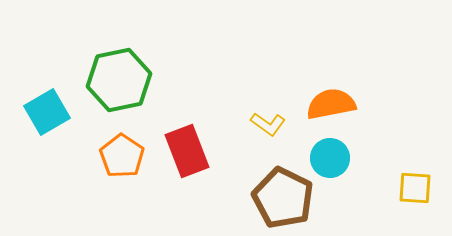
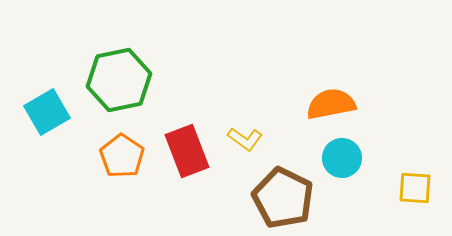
yellow L-shape: moved 23 px left, 15 px down
cyan circle: moved 12 px right
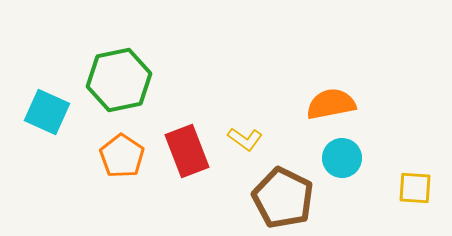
cyan square: rotated 36 degrees counterclockwise
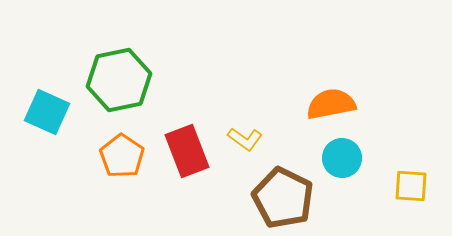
yellow square: moved 4 px left, 2 px up
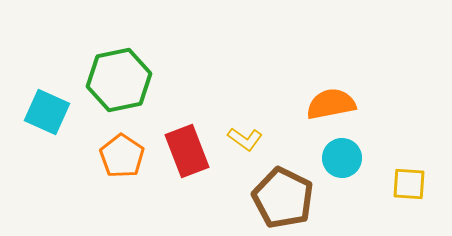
yellow square: moved 2 px left, 2 px up
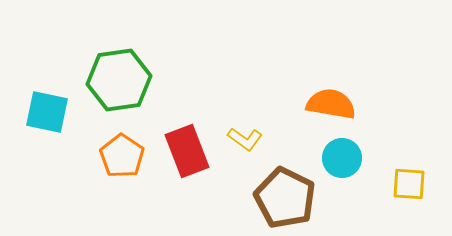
green hexagon: rotated 4 degrees clockwise
orange semicircle: rotated 21 degrees clockwise
cyan square: rotated 12 degrees counterclockwise
brown pentagon: moved 2 px right
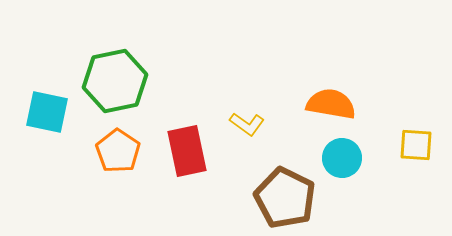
green hexagon: moved 4 px left, 1 px down; rotated 4 degrees counterclockwise
yellow L-shape: moved 2 px right, 15 px up
red rectangle: rotated 9 degrees clockwise
orange pentagon: moved 4 px left, 5 px up
yellow square: moved 7 px right, 39 px up
